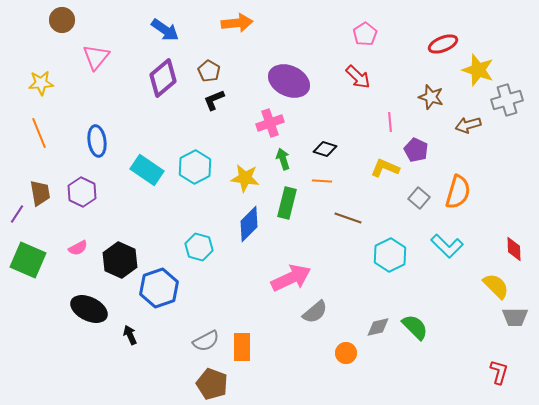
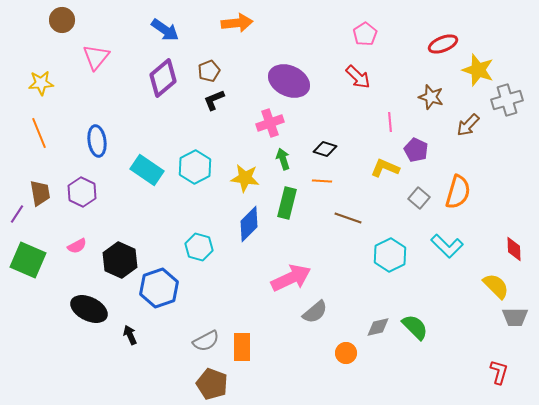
brown pentagon at (209, 71): rotated 20 degrees clockwise
brown arrow at (468, 125): rotated 30 degrees counterclockwise
pink semicircle at (78, 248): moved 1 px left, 2 px up
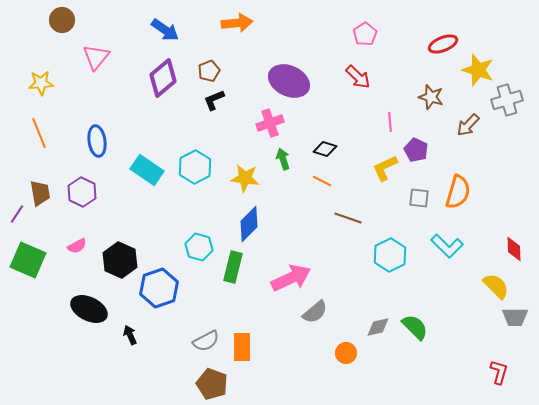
yellow L-shape at (385, 168): rotated 48 degrees counterclockwise
orange line at (322, 181): rotated 24 degrees clockwise
gray square at (419, 198): rotated 35 degrees counterclockwise
green rectangle at (287, 203): moved 54 px left, 64 px down
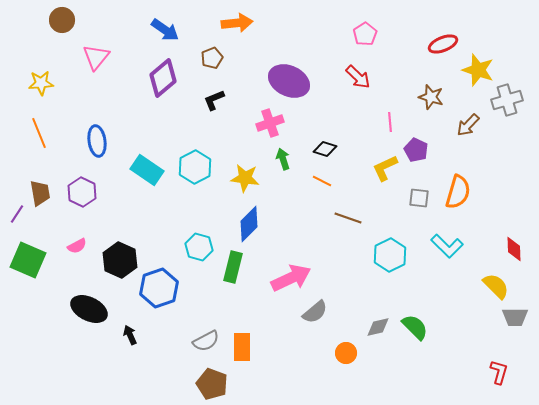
brown pentagon at (209, 71): moved 3 px right, 13 px up
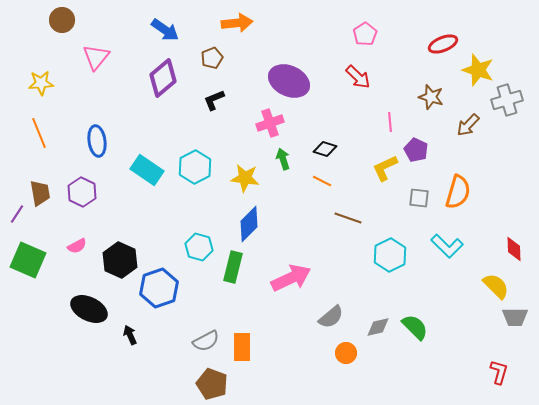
gray semicircle at (315, 312): moved 16 px right, 5 px down
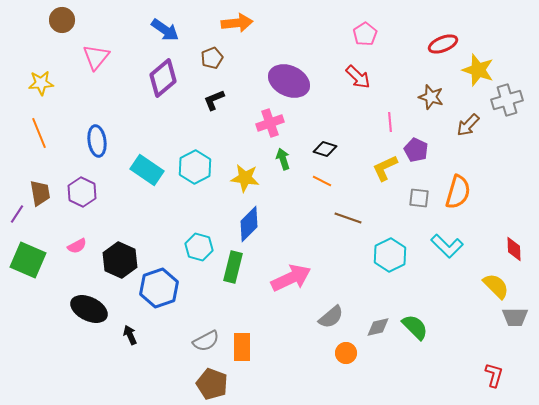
red L-shape at (499, 372): moved 5 px left, 3 px down
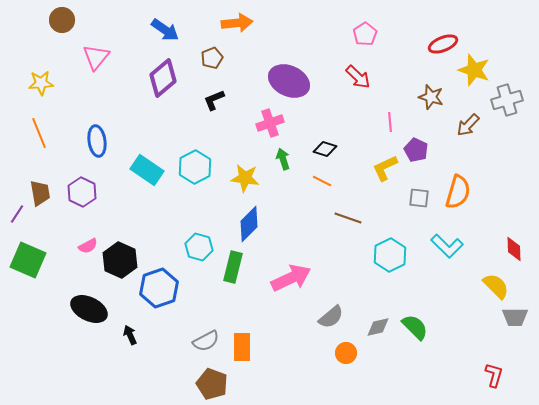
yellow star at (478, 70): moved 4 px left
pink semicircle at (77, 246): moved 11 px right
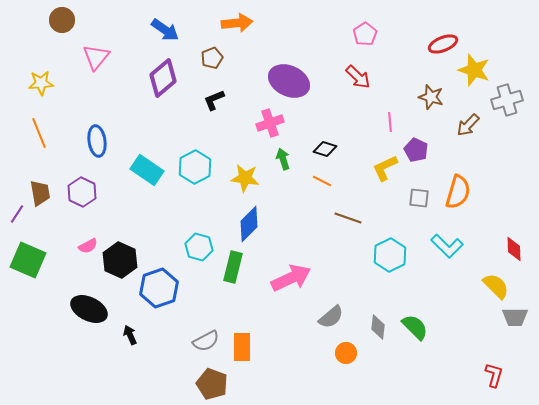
gray diamond at (378, 327): rotated 70 degrees counterclockwise
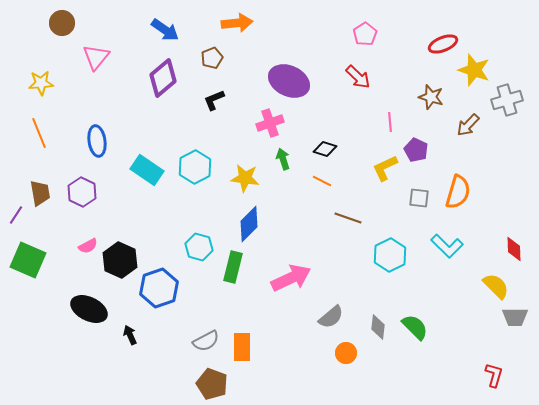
brown circle at (62, 20): moved 3 px down
purple line at (17, 214): moved 1 px left, 1 px down
